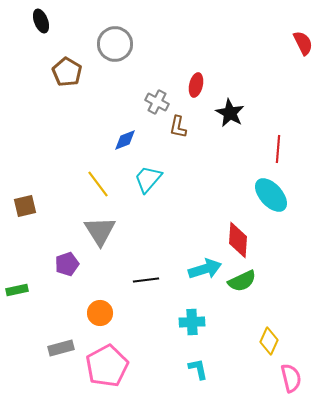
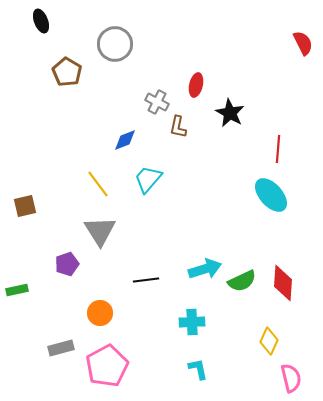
red diamond: moved 45 px right, 43 px down
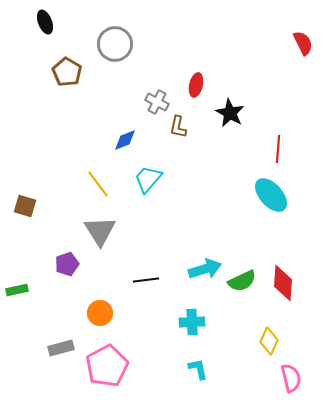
black ellipse: moved 4 px right, 1 px down
brown square: rotated 30 degrees clockwise
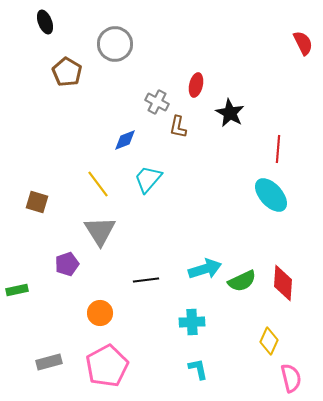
brown square: moved 12 px right, 4 px up
gray rectangle: moved 12 px left, 14 px down
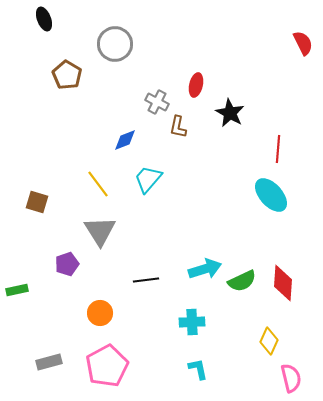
black ellipse: moved 1 px left, 3 px up
brown pentagon: moved 3 px down
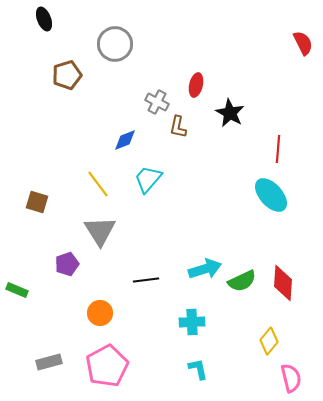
brown pentagon: rotated 24 degrees clockwise
green rectangle: rotated 35 degrees clockwise
yellow diamond: rotated 16 degrees clockwise
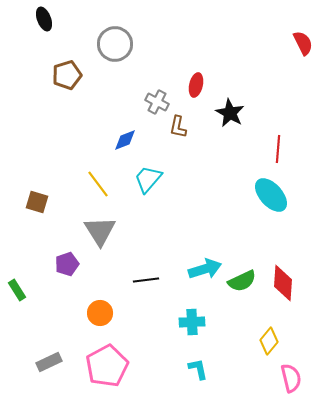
green rectangle: rotated 35 degrees clockwise
gray rectangle: rotated 10 degrees counterclockwise
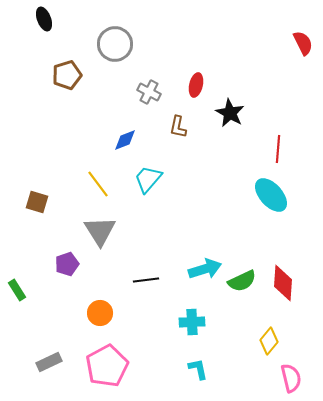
gray cross: moved 8 px left, 10 px up
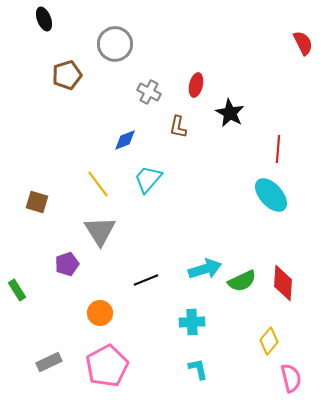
black line: rotated 15 degrees counterclockwise
